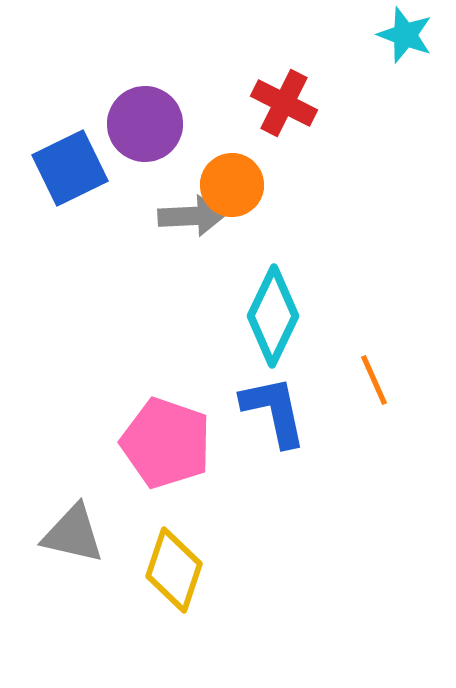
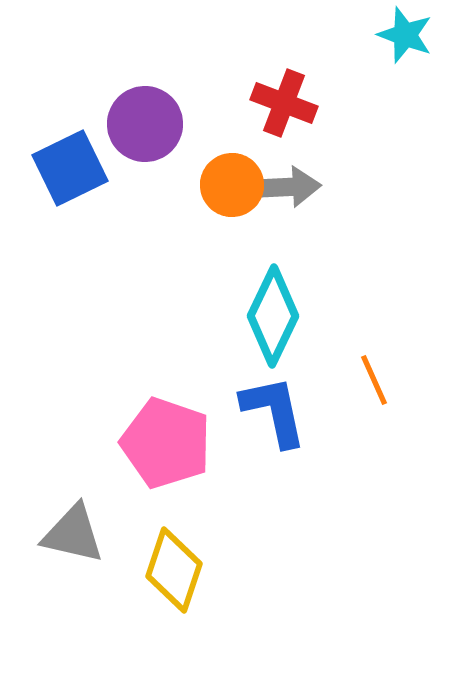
red cross: rotated 6 degrees counterclockwise
gray arrow: moved 95 px right, 29 px up
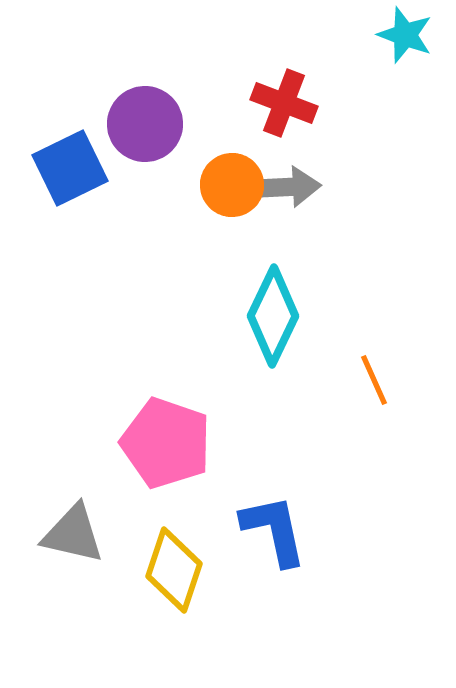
blue L-shape: moved 119 px down
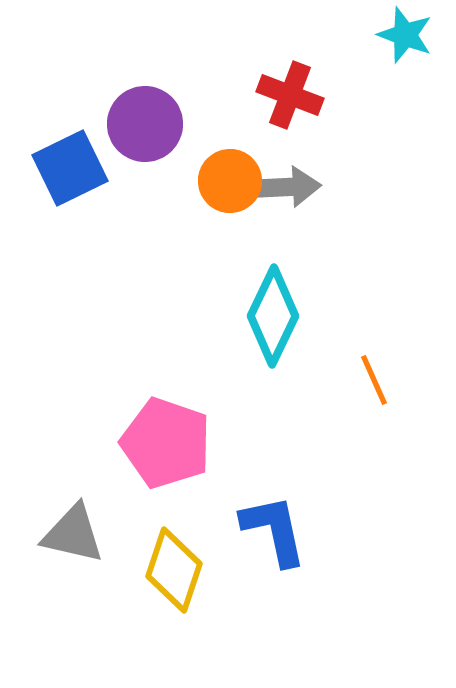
red cross: moved 6 px right, 8 px up
orange circle: moved 2 px left, 4 px up
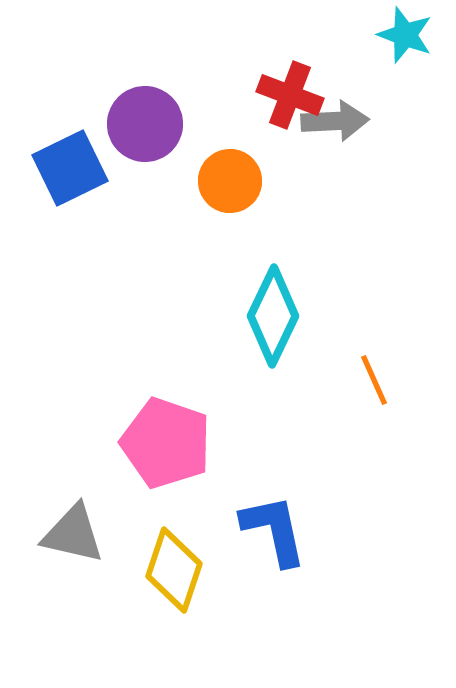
gray arrow: moved 48 px right, 66 px up
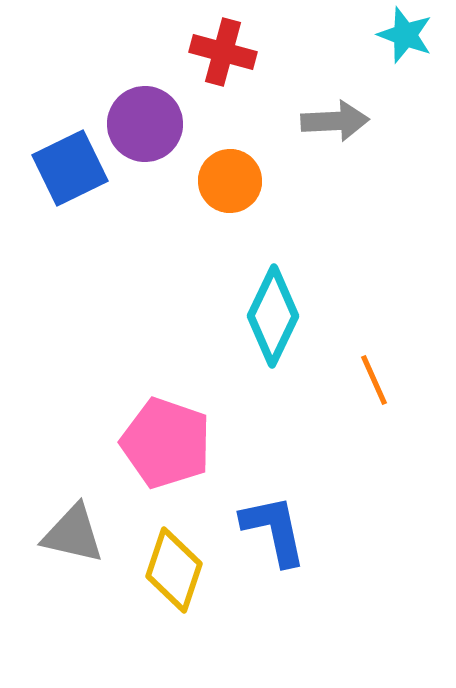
red cross: moved 67 px left, 43 px up; rotated 6 degrees counterclockwise
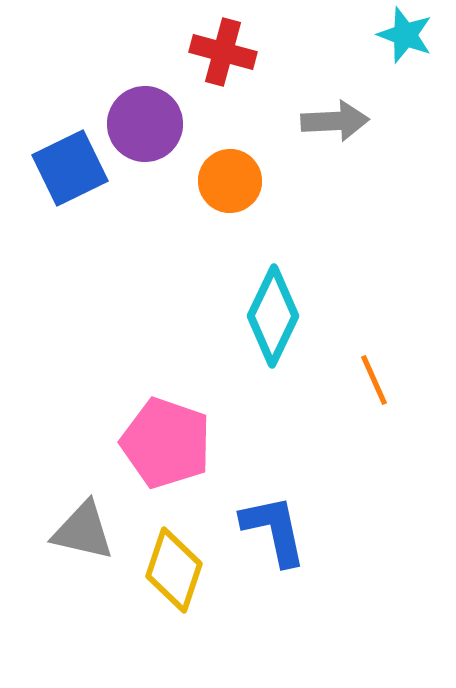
gray triangle: moved 10 px right, 3 px up
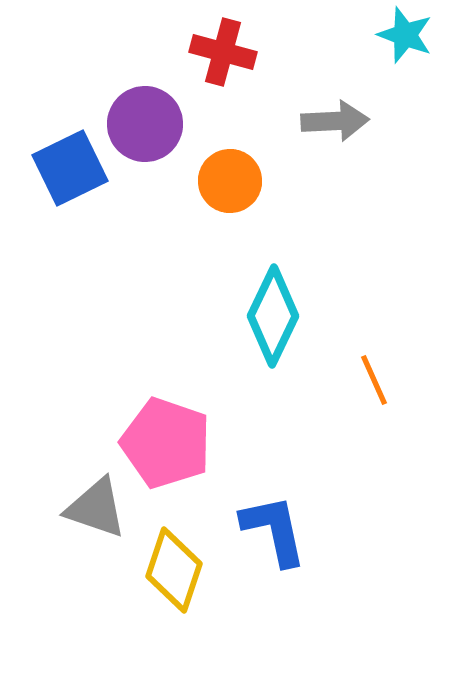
gray triangle: moved 13 px right, 23 px up; rotated 6 degrees clockwise
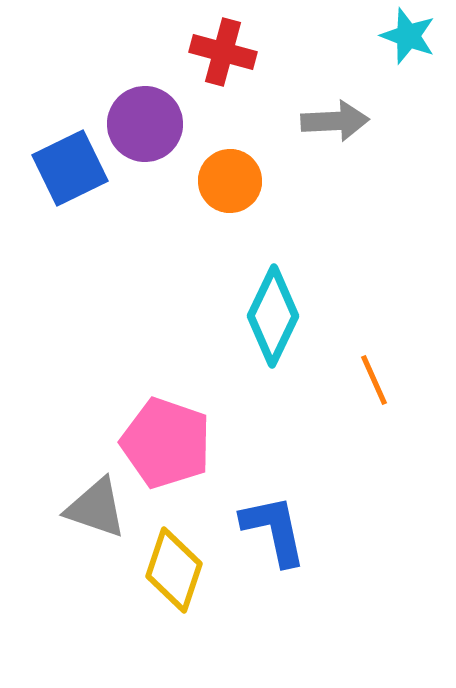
cyan star: moved 3 px right, 1 px down
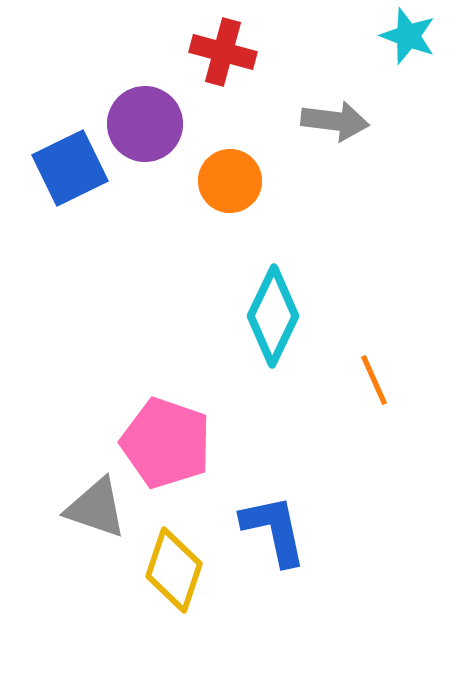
gray arrow: rotated 10 degrees clockwise
